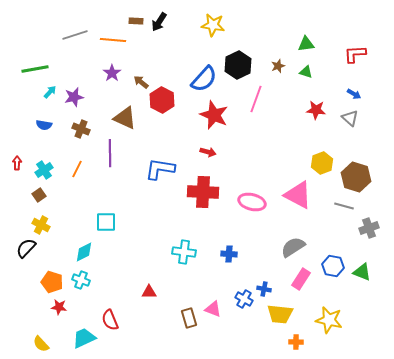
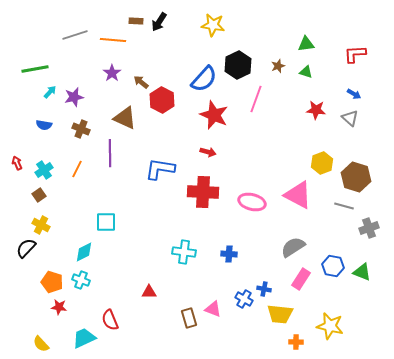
red arrow at (17, 163): rotated 24 degrees counterclockwise
yellow star at (329, 320): moved 1 px right, 6 px down
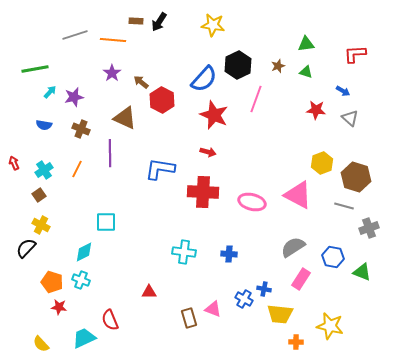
blue arrow at (354, 94): moved 11 px left, 3 px up
red arrow at (17, 163): moved 3 px left
blue hexagon at (333, 266): moved 9 px up
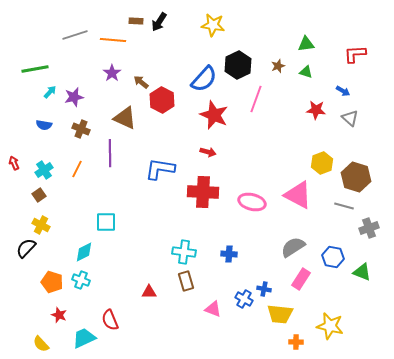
red star at (59, 307): moved 8 px down; rotated 14 degrees clockwise
brown rectangle at (189, 318): moved 3 px left, 37 px up
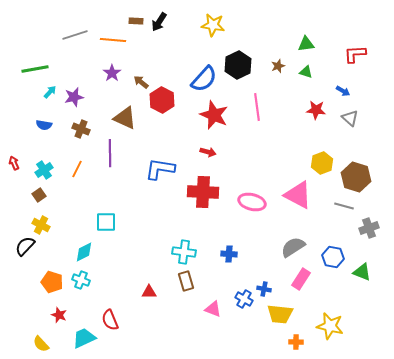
pink line at (256, 99): moved 1 px right, 8 px down; rotated 28 degrees counterclockwise
black semicircle at (26, 248): moved 1 px left, 2 px up
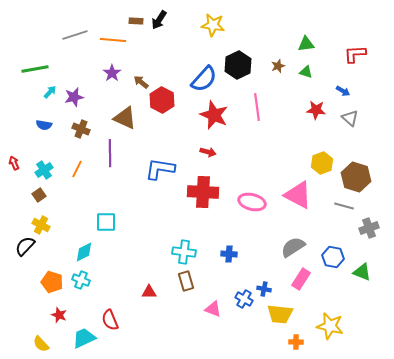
black arrow at (159, 22): moved 2 px up
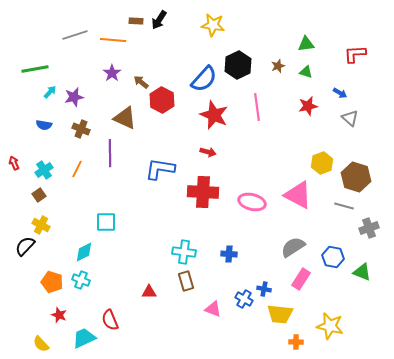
blue arrow at (343, 91): moved 3 px left, 2 px down
red star at (316, 110): moved 8 px left, 4 px up; rotated 18 degrees counterclockwise
